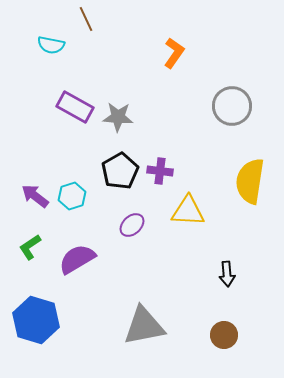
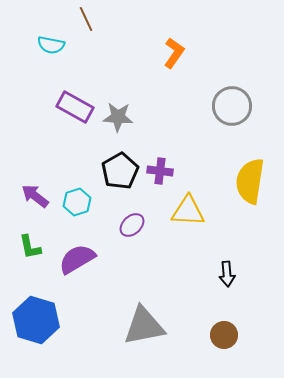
cyan hexagon: moved 5 px right, 6 px down
green L-shape: rotated 68 degrees counterclockwise
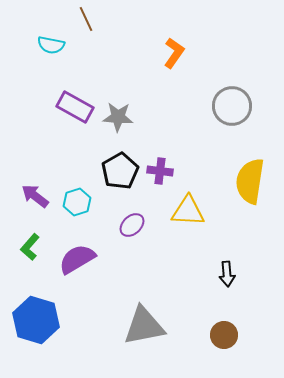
green L-shape: rotated 52 degrees clockwise
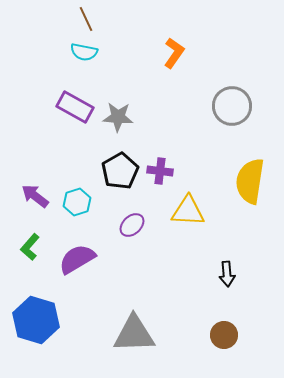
cyan semicircle: moved 33 px right, 7 px down
gray triangle: moved 10 px left, 8 px down; rotated 9 degrees clockwise
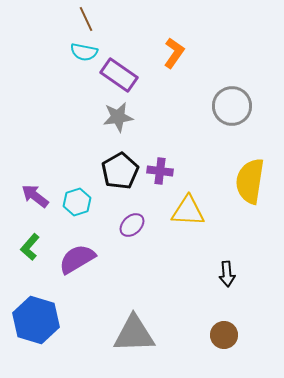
purple rectangle: moved 44 px right, 32 px up; rotated 6 degrees clockwise
gray star: rotated 12 degrees counterclockwise
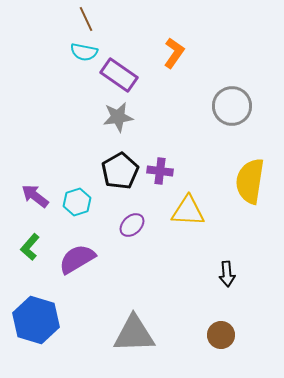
brown circle: moved 3 px left
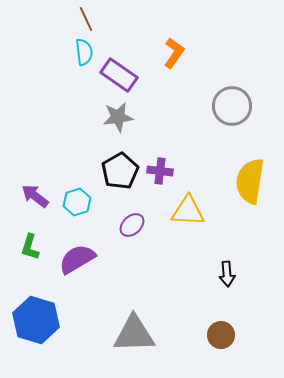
cyan semicircle: rotated 108 degrees counterclockwise
green L-shape: rotated 24 degrees counterclockwise
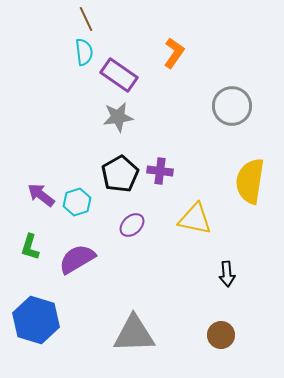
black pentagon: moved 3 px down
purple arrow: moved 6 px right, 1 px up
yellow triangle: moved 7 px right, 8 px down; rotated 9 degrees clockwise
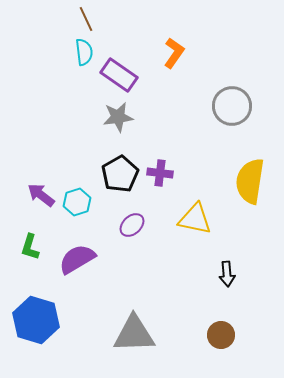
purple cross: moved 2 px down
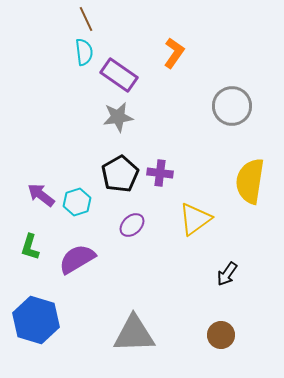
yellow triangle: rotated 48 degrees counterclockwise
black arrow: rotated 40 degrees clockwise
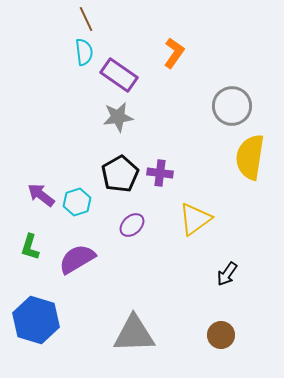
yellow semicircle: moved 24 px up
